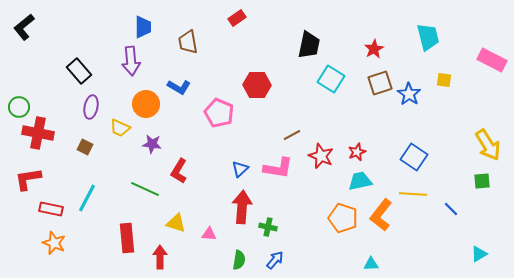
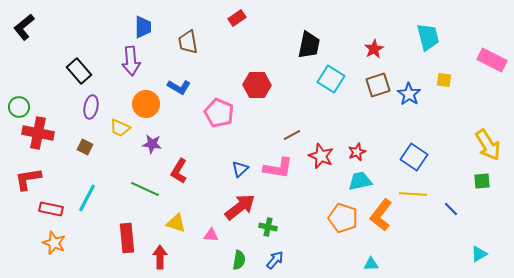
brown square at (380, 83): moved 2 px left, 2 px down
red arrow at (242, 207): moved 2 px left; rotated 48 degrees clockwise
pink triangle at (209, 234): moved 2 px right, 1 px down
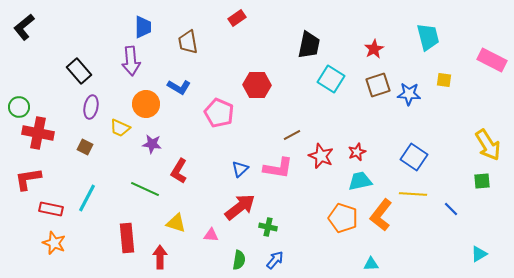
blue star at (409, 94): rotated 30 degrees counterclockwise
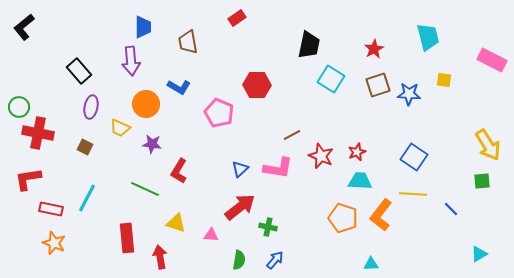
cyan trapezoid at (360, 181): rotated 15 degrees clockwise
red arrow at (160, 257): rotated 10 degrees counterclockwise
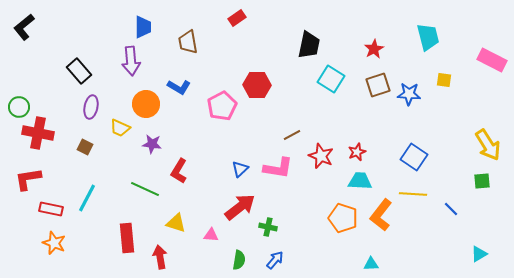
pink pentagon at (219, 113): moved 3 px right, 7 px up; rotated 20 degrees clockwise
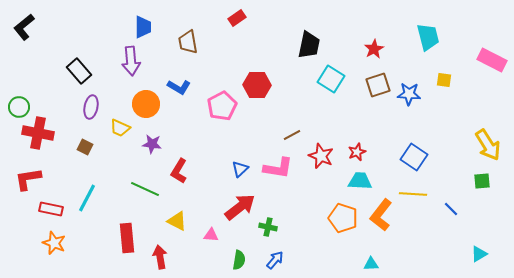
yellow triangle at (176, 223): moved 1 px right, 2 px up; rotated 10 degrees clockwise
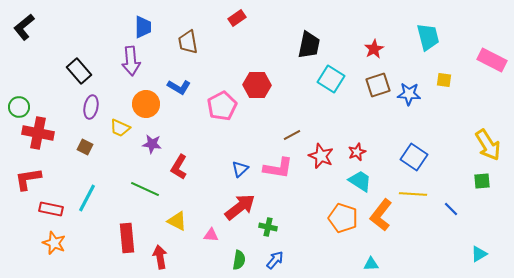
red L-shape at (179, 171): moved 4 px up
cyan trapezoid at (360, 181): rotated 30 degrees clockwise
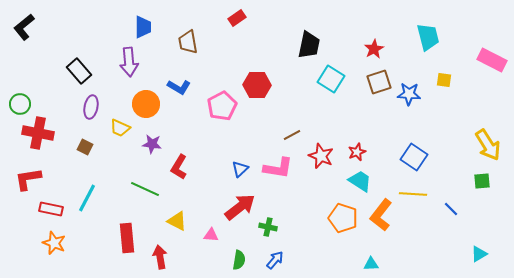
purple arrow at (131, 61): moved 2 px left, 1 px down
brown square at (378, 85): moved 1 px right, 3 px up
green circle at (19, 107): moved 1 px right, 3 px up
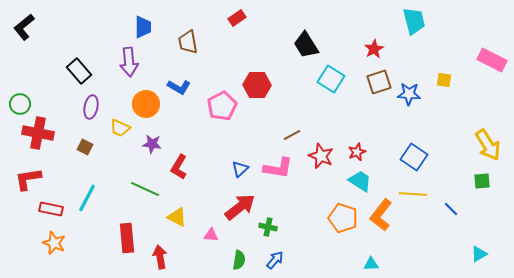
cyan trapezoid at (428, 37): moved 14 px left, 16 px up
black trapezoid at (309, 45): moved 3 px left; rotated 136 degrees clockwise
yellow triangle at (177, 221): moved 4 px up
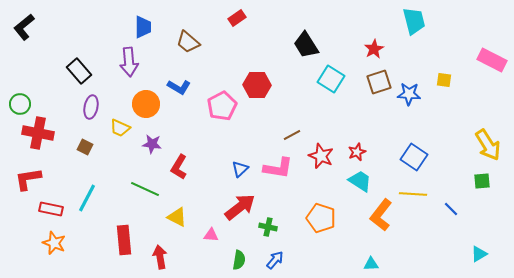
brown trapezoid at (188, 42): rotated 40 degrees counterclockwise
orange pentagon at (343, 218): moved 22 px left
red rectangle at (127, 238): moved 3 px left, 2 px down
